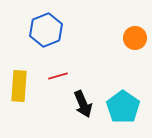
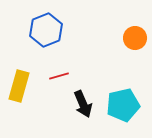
red line: moved 1 px right
yellow rectangle: rotated 12 degrees clockwise
cyan pentagon: moved 2 px up; rotated 24 degrees clockwise
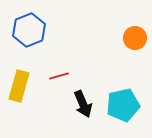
blue hexagon: moved 17 px left
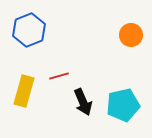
orange circle: moved 4 px left, 3 px up
yellow rectangle: moved 5 px right, 5 px down
black arrow: moved 2 px up
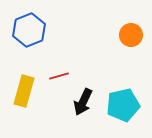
black arrow: rotated 48 degrees clockwise
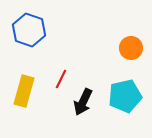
blue hexagon: rotated 20 degrees counterclockwise
orange circle: moved 13 px down
red line: moved 2 px right, 3 px down; rotated 48 degrees counterclockwise
cyan pentagon: moved 2 px right, 9 px up
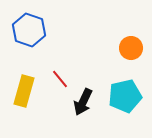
red line: moved 1 px left; rotated 66 degrees counterclockwise
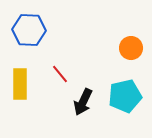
blue hexagon: rotated 16 degrees counterclockwise
red line: moved 5 px up
yellow rectangle: moved 4 px left, 7 px up; rotated 16 degrees counterclockwise
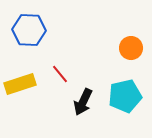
yellow rectangle: rotated 72 degrees clockwise
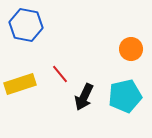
blue hexagon: moved 3 px left, 5 px up; rotated 8 degrees clockwise
orange circle: moved 1 px down
black arrow: moved 1 px right, 5 px up
